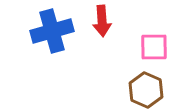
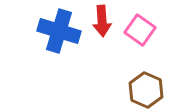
blue cross: moved 7 px right; rotated 33 degrees clockwise
pink square: moved 14 px left, 17 px up; rotated 36 degrees clockwise
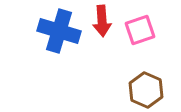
pink square: rotated 36 degrees clockwise
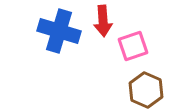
red arrow: moved 1 px right
pink square: moved 7 px left, 16 px down
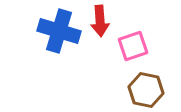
red arrow: moved 3 px left
brown hexagon: rotated 12 degrees counterclockwise
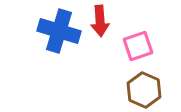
pink square: moved 5 px right
brown hexagon: moved 2 px left; rotated 12 degrees clockwise
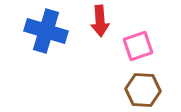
blue cross: moved 13 px left
brown hexagon: moved 1 px left; rotated 20 degrees counterclockwise
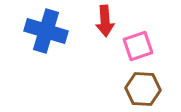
red arrow: moved 5 px right
brown hexagon: moved 1 px up
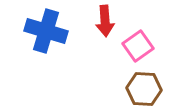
pink square: rotated 16 degrees counterclockwise
brown hexagon: moved 1 px right
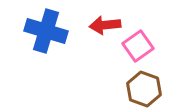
red arrow: moved 4 px down; rotated 88 degrees clockwise
brown hexagon: rotated 16 degrees clockwise
